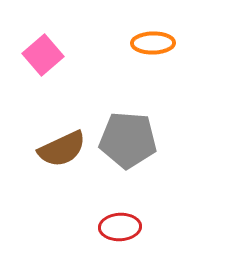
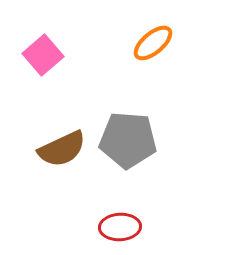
orange ellipse: rotated 39 degrees counterclockwise
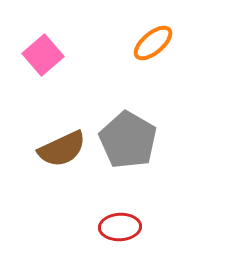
gray pentagon: rotated 26 degrees clockwise
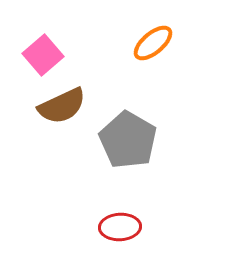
brown semicircle: moved 43 px up
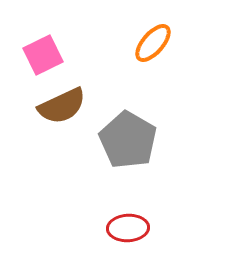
orange ellipse: rotated 9 degrees counterclockwise
pink square: rotated 15 degrees clockwise
red ellipse: moved 8 px right, 1 px down
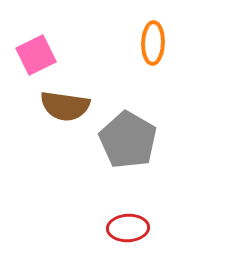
orange ellipse: rotated 39 degrees counterclockwise
pink square: moved 7 px left
brown semicircle: moved 3 px right; rotated 33 degrees clockwise
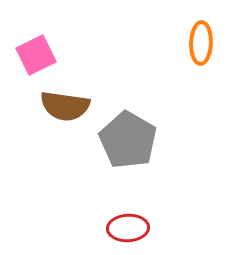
orange ellipse: moved 48 px right
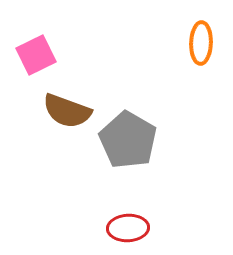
brown semicircle: moved 2 px right, 5 px down; rotated 12 degrees clockwise
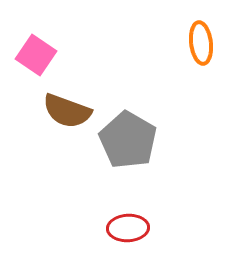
orange ellipse: rotated 9 degrees counterclockwise
pink square: rotated 30 degrees counterclockwise
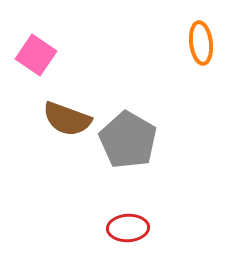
brown semicircle: moved 8 px down
